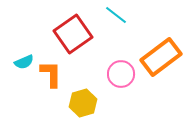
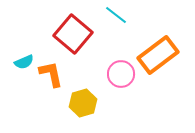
red square: rotated 15 degrees counterclockwise
orange rectangle: moved 3 px left, 2 px up
orange L-shape: rotated 12 degrees counterclockwise
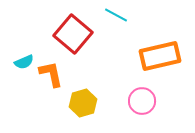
cyan line: rotated 10 degrees counterclockwise
orange rectangle: moved 2 px right, 1 px down; rotated 24 degrees clockwise
pink circle: moved 21 px right, 27 px down
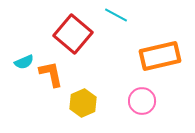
yellow hexagon: rotated 8 degrees counterclockwise
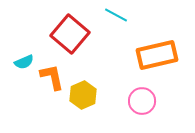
red square: moved 3 px left
orange rectangle: moved 3 px left, 1 px up
orange L-shape: moved 1 px right, 3 px down
yellow hexagon: moved 8 px up
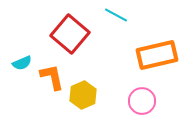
cyan semicircle: moved 2 px left, 1 px down
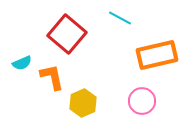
cyan line: moved 4 px right, 3 px down
red square: moved 3 px left
yellow hexagon: moved 8 px down
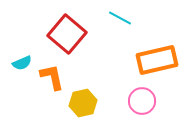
orange rectangle: moved 5 px down
yellow hexagon: rotated 12 degrees clockwise
